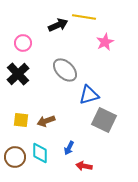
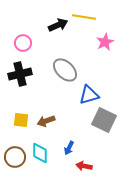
black cross: moved 2 px right; rotated 30 degrees clockwise
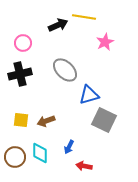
blue arrow: moved 1 px up
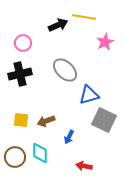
blue arrow: moved 10 px up
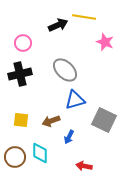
pink star: rotated 24 degrees counterclockwise
blue triangle: moved 14 px left, 5 px down
brown arrow: moved 5 px right
